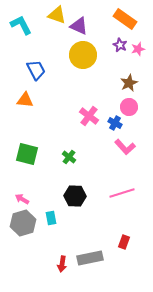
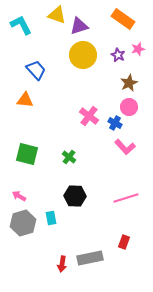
orange rectangle: moved 2 px left
purple triangle: rotated 42 degrees counterclockwise
purple star: moved 2 px left, 10 px down
blue trapezoid: rotated 15 degrees counterclockwise
pink line: moved 4 px right, 5 px down
pink arrow: moved 3 px left, 3 px up
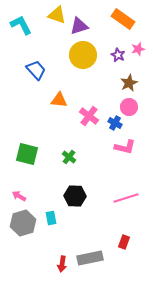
orange triangle: moved 34 px right
pink L-shape: rotated 35 degrees counterclockwise
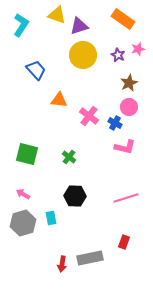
cyan L-shape: rotated 60 degrees clockwise
pink arrow: moved 4 px right, 2 px up
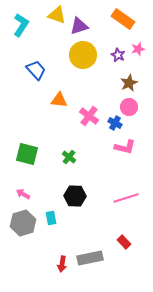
red rectangle: rotated 64 degrees counterclockwise
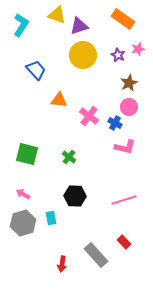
pink line: moved 2 px left, 2 px down
gray rectangle: moved 6 px right, 3 px up; rotated 60 degrees clockwise
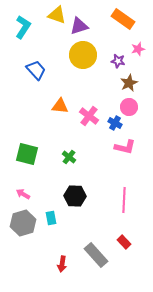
cyan L-shape: moved 2 px right, 2 px down
purple star: moved 6 px down; rotated 16 degrees counterclockwise
orange triangle: moved 1 px right, 6 px down
pink line: rotated 70 degrees counterclockwise
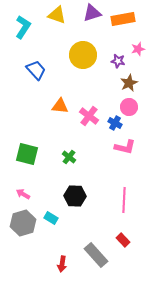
orange rectangle: rotated 45 degrees counterclockwise
purple triangle: moved 13 px right, 13 px up
cyan rectangle: rotated 48 degrees counterclockwise
red rectangle: moved 1 px left, 2 px up
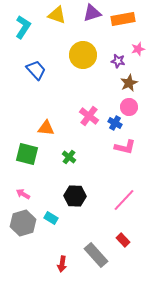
orange triangle: moved 14 px left, 22 px down
pink line: rotated 40 degrees clockwise
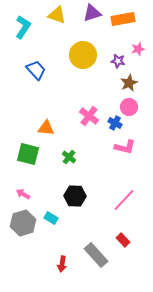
green square: moved 1 px right
